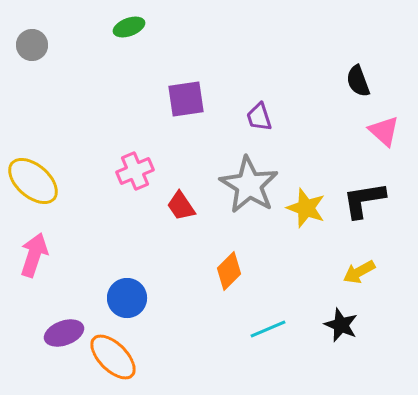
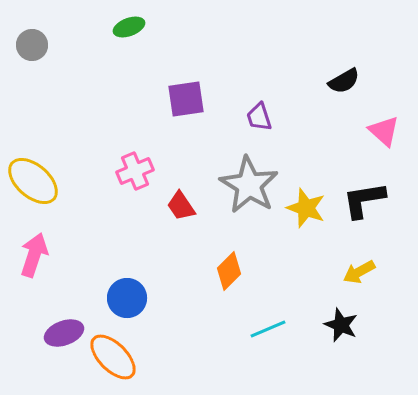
black semicircle: moved 14 px left; rotated 100 degrees counterclockwise
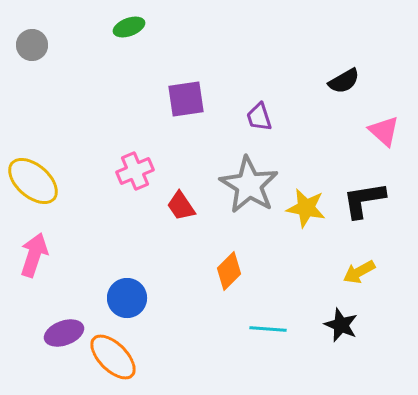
yellow star: rotated 9 degrees counterclockwise
cyan line: rotated 27 degrees clockwise
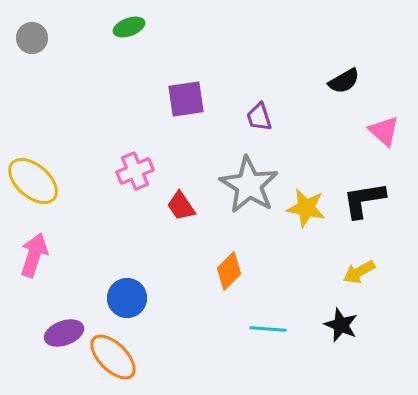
gray circle: moved 7 px up
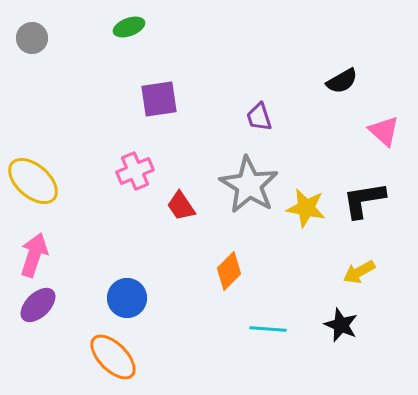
black semicircle: moved 2 px left
purple square: moved 27 px left
purple ellipse: moved 26 px left, 28 px up; rotated 24 degrees counterclockwise
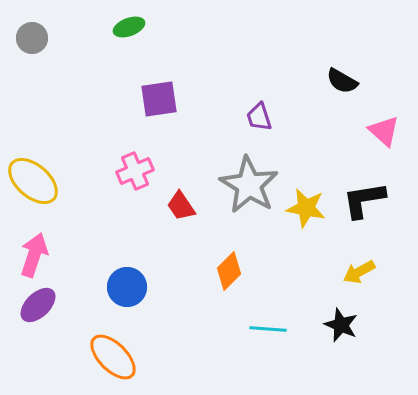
black semicircle: rotated 60 degrees clockwise
blue circle: moved 11 px up
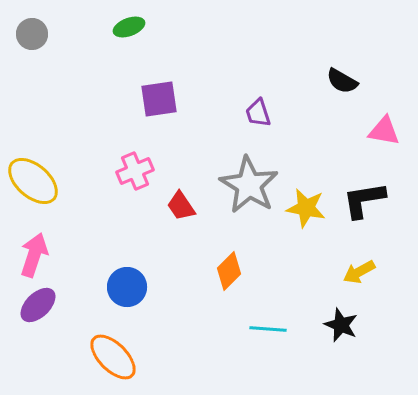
gray circle: moved 4 px up
purple trapezoid: moved 1 px left, 4 px up
pink triangle: rotated 32 degrees counterclockwise
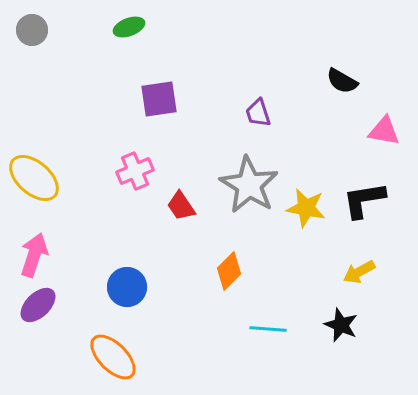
gray circle: moved 4 px up
yellow ellipse: moved 1 px right, 3 px up
